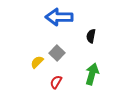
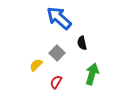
blue arrow: moved 1 px down; rotated 40 degrees clockwise
black semicircle: moved 9 px left, 7 px down; rotated 24 degrees counterclockwise
yellow semicircle: moved 1 px left, 3 px down
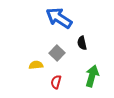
blue arrow: rotated 8 degrees counterclockwise
yellow semicircle: rotated 40 degrees clockwise
green arrow: moved 2 px down
red semicircle: rotated 16 degrees counterclockwise
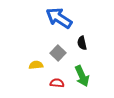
gray square: moved 1 px right
green arrow: moved 10 px left; rotated 140 degrees clockwise
red semicircle: moved 1 px right, 1 px down; rotated 80 degrees clockwise
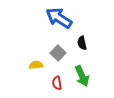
red semicircle: rotated 104 degrees counterclockwise
